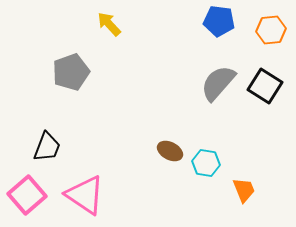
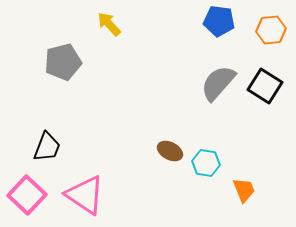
gray pentagon: moved 8 px left, 10 px up; rotated 6 degrees clockwise
pink square: rotated 6 degrees counterclockwise
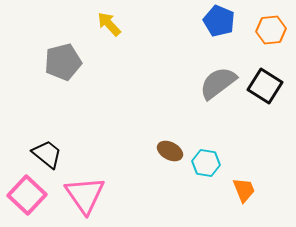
blue pentagon: rotated 16 degrees clockwise
gray semicircle: rotated 12 degrees clockwise
black trapezoid: moved 7 px down; rotated 72 degrees counterclockwise
pink triangle: rotated 21 degrees clockwise
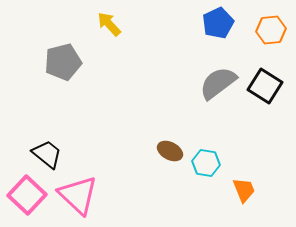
blue pentagon: moved 1 px left, 2 px down; rotated 24 degrees clockwise
pink triangle: moved 7 px left; rotated 12 degrees counterclockwise
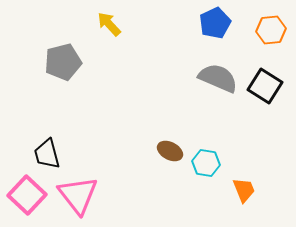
blue pentagon: moved 3 px left
gray semicircle: moved 5 px up; rotated 60 degrees clockwise
black trapezoid: rotated 144 degrees counterclockwise
pink triangle: rotated 9 degrees clockwise
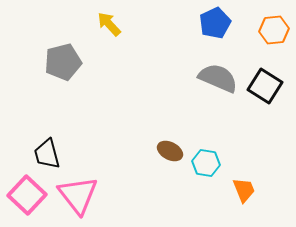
orange hexagon: moved 3 px right
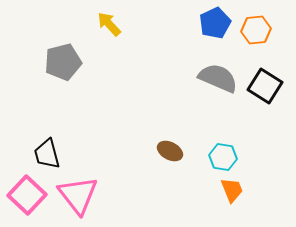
orange hexagon: moved 18 px left
cyan hexagon: moved 17 px right, 6 px up
orange trapezoid: moved 12 px left
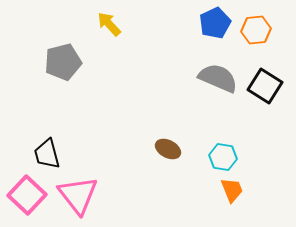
brown ellipse: moved 2 px left, 2 px up
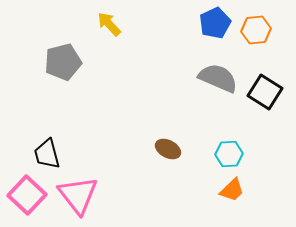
black square: moved 6 px down
cyan hexagon: moved 6 px right, 3 px up; rotated 12 degrees counterclockwise
orange trapezoid: rotated 68 degrees clockwise
